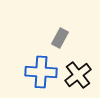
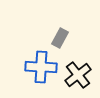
blue cross: moved 5 px up
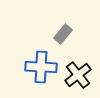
gray rectangle: moved 3 px right, 4 px up; rotated 12 degrees clockwise
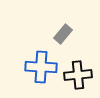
black cross: rotated 32 degrees clockwise
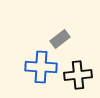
gray rectangle: moved 3 px left, 5 px down; rotated 12 degrees clockwise
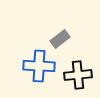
blue cross: moved 2 px left, 1 px up
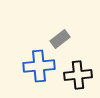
blue cross: rotated 8 degrees counterclockwise
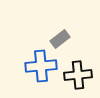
blue cross: moved 2 px right
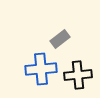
blue cross: moved 3 px down
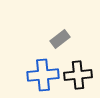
blue cross: moved 2 px right, 6 px down
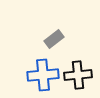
gray rectangle: moved 6 px left
